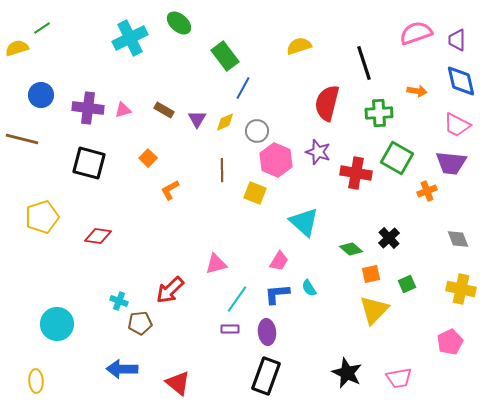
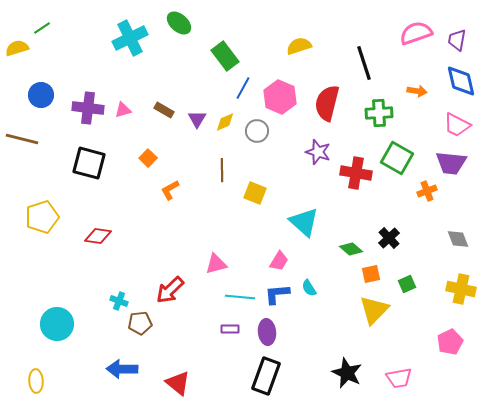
purple trapezoid at (457, 40): rotated 10 degrees clockwise
pink hexagon at (276, 160): moved 4 px right, 63 px up
cyan line at (237, 299): moved 3 px right, 2 px up; rotated 60 degrees clockwise
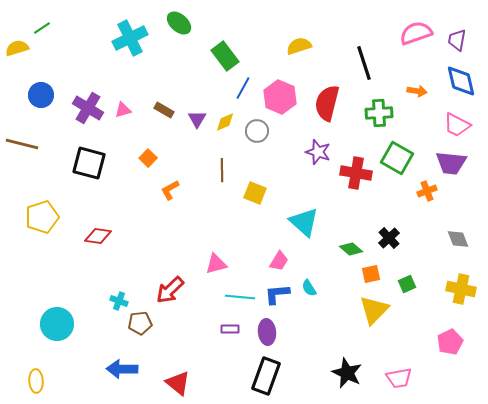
purple cross at (88, 108): rotated 24 degrees clockwise
brown line at (22, 139): moved 5 px down
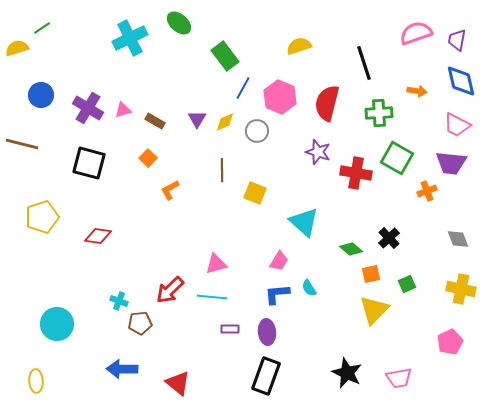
brown rectangle at (164, 110): moved 9 px left, 11 px down
cyan line at (240, 297): moved 28 px left
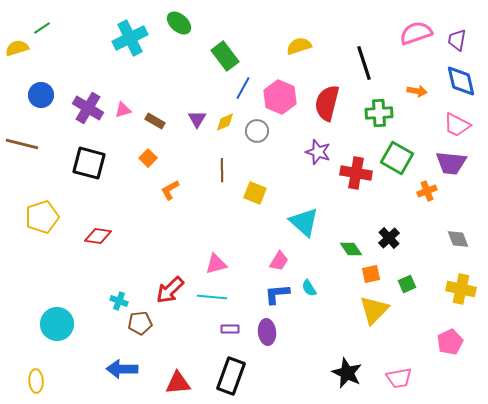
green diamond at (351, 249): rotated 15 degrees clockwise
black rectangle at (266, 376): moved 35 px left
red triangle at (178, 383): rotated 44 degrees counterclockwise
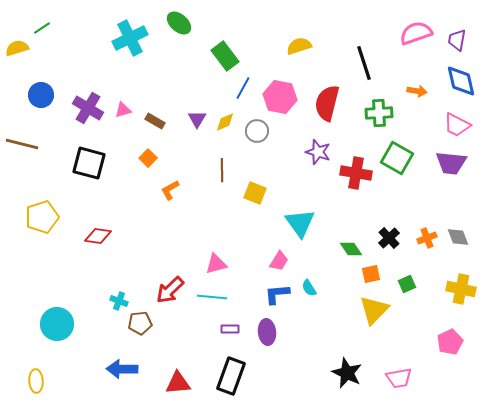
pink hexagon at (280, 97): rotated 12 degrees counterclockwise
orange cross at (427, 191): moved 47 px down
cyan triangle at (304, 222): moved 4 px left, 1 px down; rotated 12 degrees clockwise
gray diamond at (458, 239): moved 2 px up
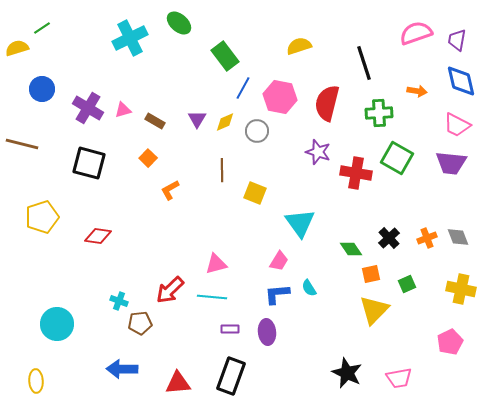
blue circle at (41, 95): moved 1 px right, 6 px up
